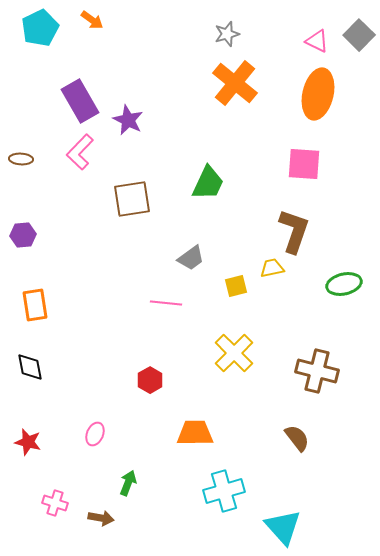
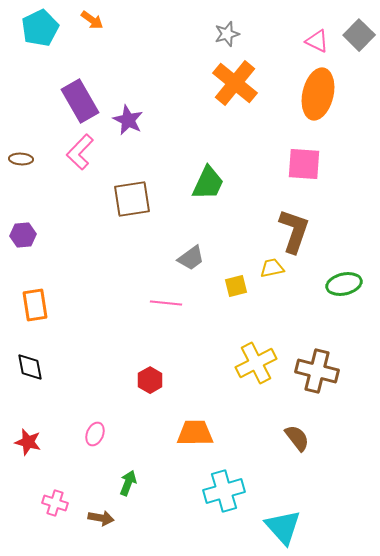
yellow cross: moved 22 px right, 10 px down; rotated 18 degrees clockwise
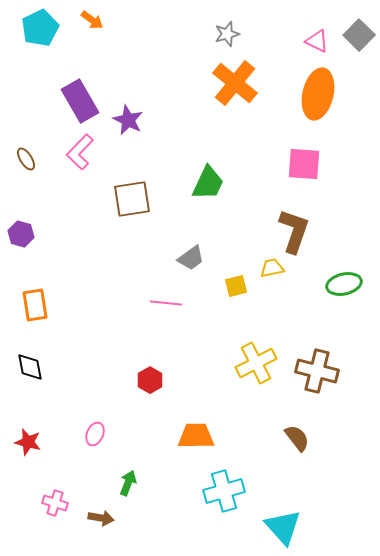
brown ellipse: moved 5 px right; rotated 55 degrees clockwise
purple hexagon: moved 2 px left, 1 px up; rotated 20 degrees clockwise
orange trapezoid: moved 1 px right, 3 px down
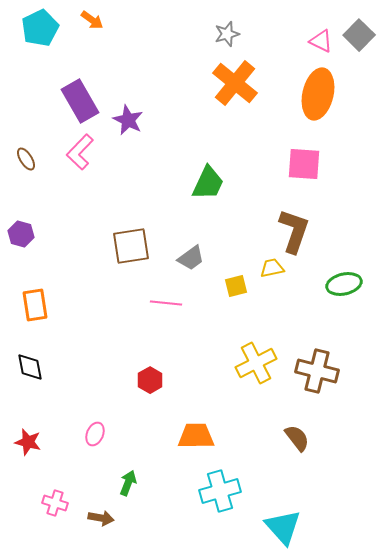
pink triangle: moved 4 px right
brown square: moved 1 px left, 47 px down
cyan cross: moved 4 px left
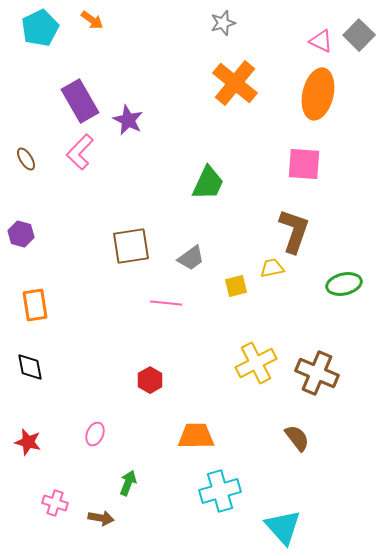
gray star: moved 4 px left, 11 px up
brown cross: moved 2 px down; rotated 9 degrees clockwise
